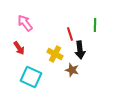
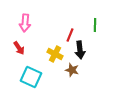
pink arrow: rotated 138 degrees counterclockwise
red line: moved 1 px down; rotated 40 degrees clockwise
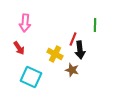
red line: moved 3 px right, 4 px down
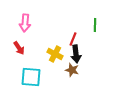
black arrow: moved 4 px left, 4 px down
cyan square: rotated 20 degrees counterclockwise
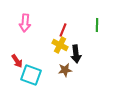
green line: moved 2 px right
red line: moved 10 px left, 9 px up
red arrow: moved 2 px left, 13 px down
yellow cross: moved 5 px right, 9 px up
brown star: moved 7 px left; rotated 24 degrees counterclockwise
cyan square: moved 2 px up; rotated 15 degrees clockwise
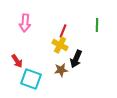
red line: moved 1 px down
black arrow: moved 5 px down; rotated 30 degrees clockwise
brown star: moved 4 px left
cyan square: moved 4 px down
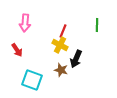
red arrow: moved 11 px up
brown star: rotated 24 degrees clockwise
cyan square: moved 1 px right, 1 px down
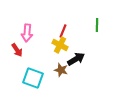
pink arrow: moved 2 px right, 10 px down
black arrow: rotated 144 degrees counterclockwise
cyan square: moved 1 px right, 2 px up
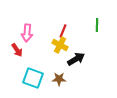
brown star: moved 2 px left, 9 px down; rotated 16 degrees counterclockwise
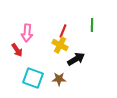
green line: moved 5 px left
